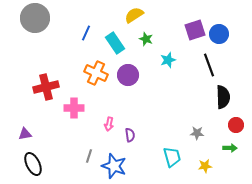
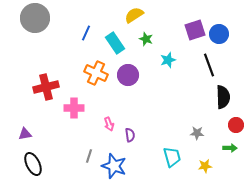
pink arrow: rotated 32 degrees counterclockwise
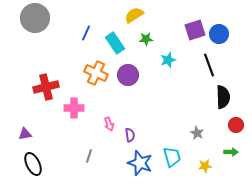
green star: rotated 24 degrees counterclockwise
gray star: rotated 24 degrees clockwise
green arrow: moved 1 px right, 4 px down
blue star: moved 26 px right, 3 px up
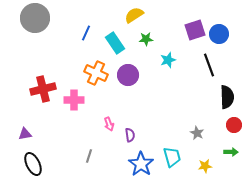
red cross: moved 3 px left, 2 px down
black semicircle: moved 4 px right
pink cross: moved 8 px up
red circle: moved 2 px left
blue star: moved 1 px right, 1 px down; rotated 15 degrees clockwise
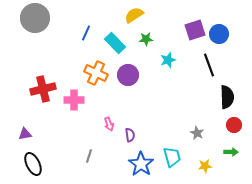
cyan rectangle: rotated 10 degrees counterclockwise
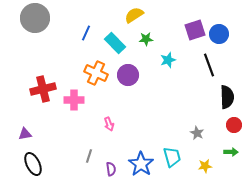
purple semicircle: moved 19 px left, 34 px down
